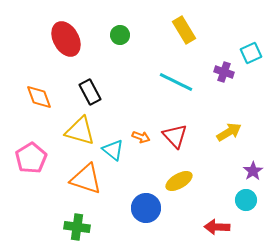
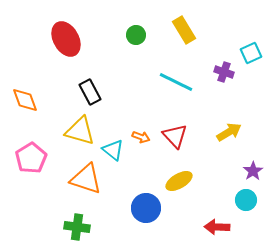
green circle: moved 16 px right
orange diamond: moved 14 px left, 3 px down
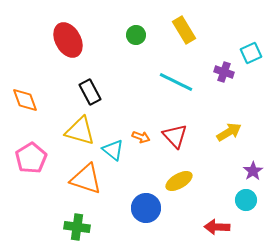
red ellipse: moved 2 px right, 1 px down
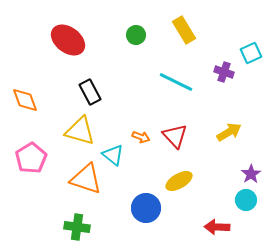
red ellipse: rotated 24 degrees counterclockwise
cyan triangle: moved 5 px down
purple star: moved 2 px left, 3 px down
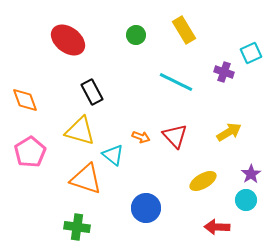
black rectangle: moved 2 px right
pink pentagon: moved 1 px left, 6 px up
yellow ellipse: moved 24 px right
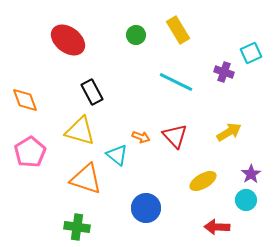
yellow rectangle: moved 6 px left
cyan triangle: moved 4 px right
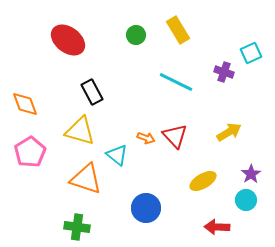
orange diamond: moved 4 px down
orange arrow: moved 5 px right, 1 px down
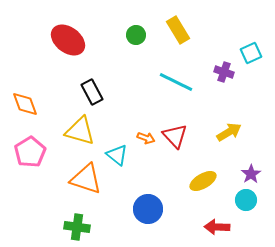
blue circle: moved 2 px right, 1 px down
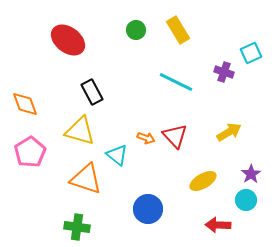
green circle: moved 5 px up
red arrow: moved 1 px right, 2 px up
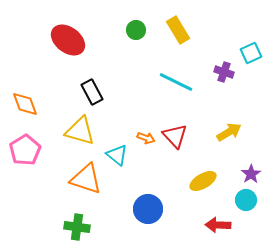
pink pentagon: moved 5 px left, 2 px up
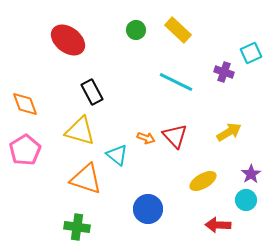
yellow rectangle: rotated 16 degrees counterclockwise
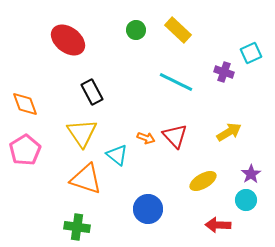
yellow triangle: moved 2 px right, 2 px down; rotated 40 degrees clockwise
